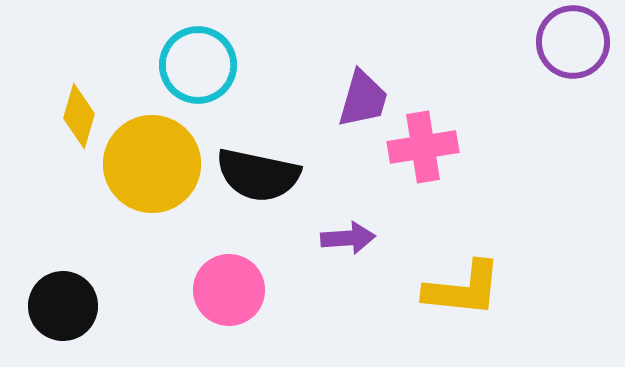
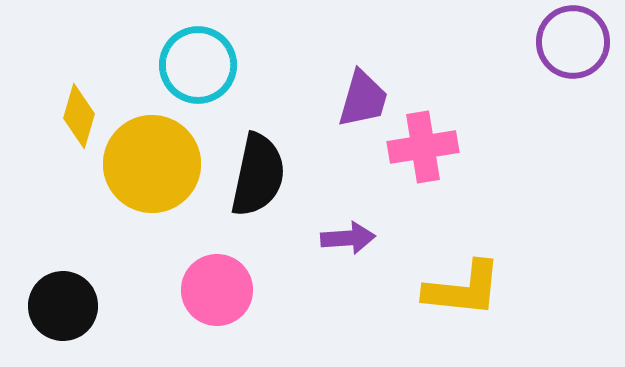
black semicircle: rotated 90 degrees counterclockwise
pink circle: moved 12 px left
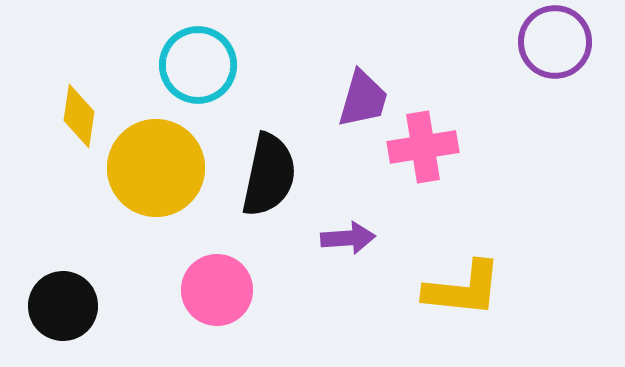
purple circle: moved 18 px left
yellow diamond: rotated 8 degrees counterclockwise
yellow circle: moved 4 px right, 4 px down
black semicircle: moved 11 px right
